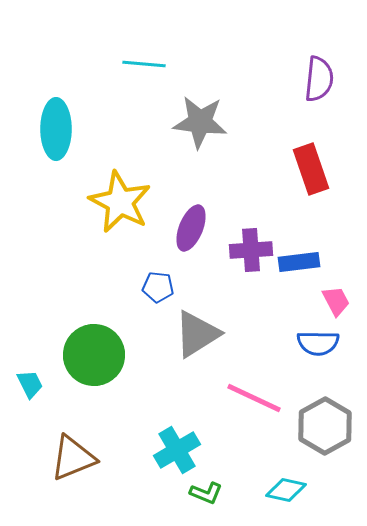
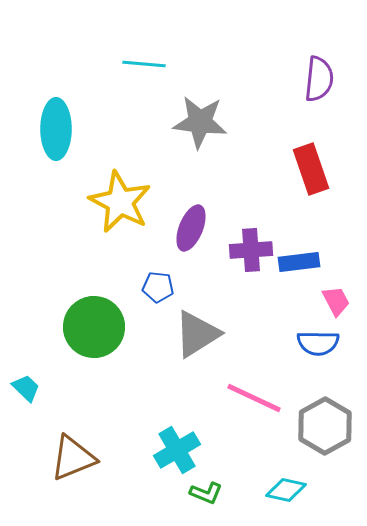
green circle: moved 28 px up
cyan trapezoid: moved 4 px left, 4 px down; rotated 20 degrees counterclockwise
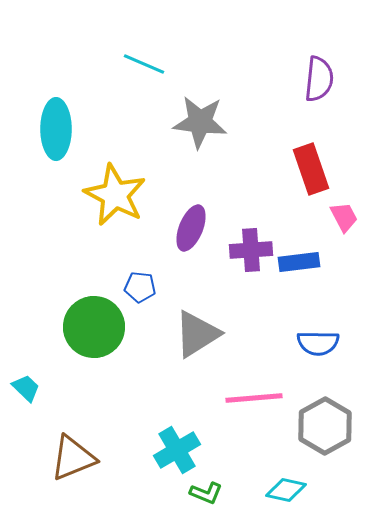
cyan line: rotated 18 degrees clockwise
yellow star: moved 5 px left, 7 px up
blue pentagon: moved 18 px left
pink trapezoid: moved 8 px right, 84 px up
pink line: rotated 30 degrees counterclockwise
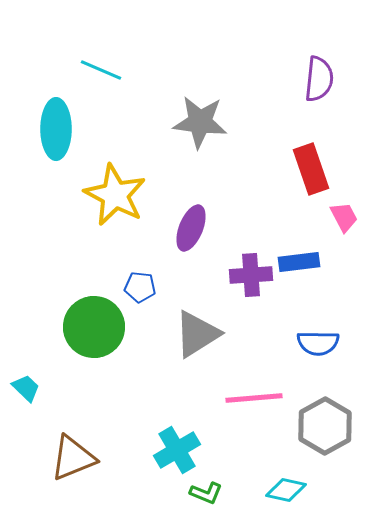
cyan line: moved 43 px left, 6 px down
purple cross: moved 25 px down
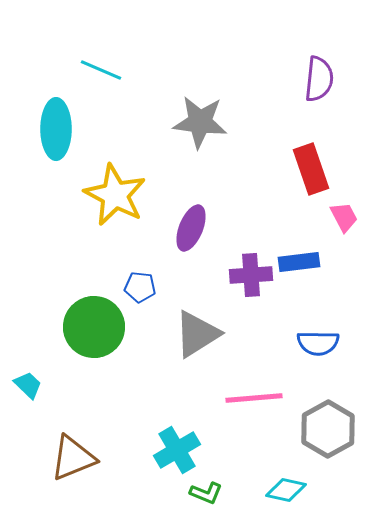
cyan trapezoid: moved 2 px right, 3 px up
gray hexagon: moved 3 px right, 3 px down
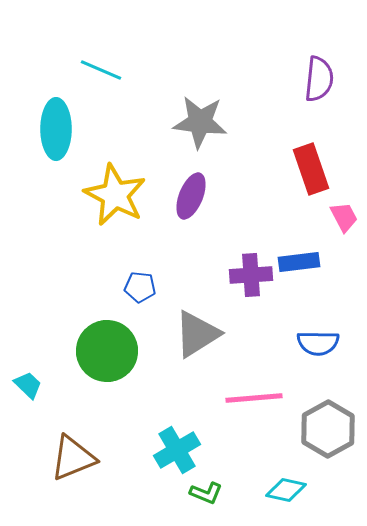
purple ellipse: moved 32 px up
green circle: moved 13 px right, 24 px down
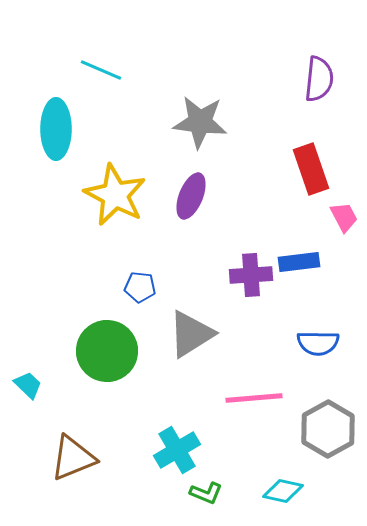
gray triangle: moved 6 px left
cyan diamond: moved 3 px left, 1 px down
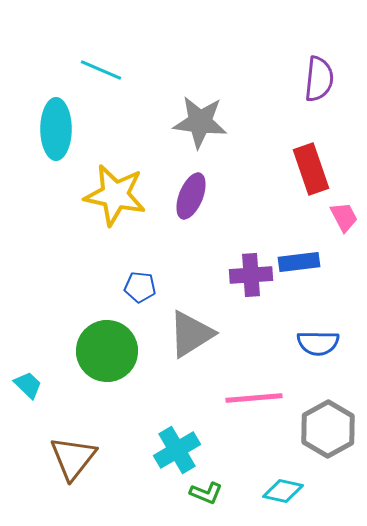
yellow star: rotated 16 degrees counterclockwise
brown triangle: rotated 30 degrees counterclockwise
